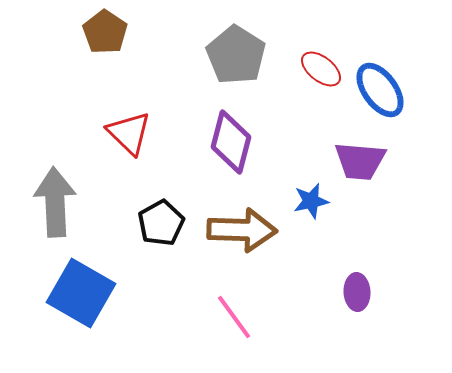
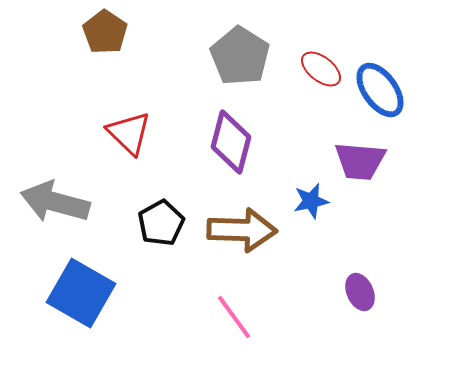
gray pentagon: moved 4 px right, 1 px down
gray arrow: rotated 72 degrees counterclockwise
purple ellipse: moved 3 px right; rotated 21 degrees counterclockwise
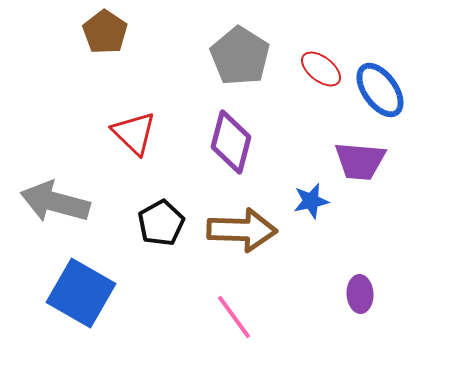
red triangle: moved 5 px right
purple ellipse: moved 2 px down; rotated 21 degrees clockwise
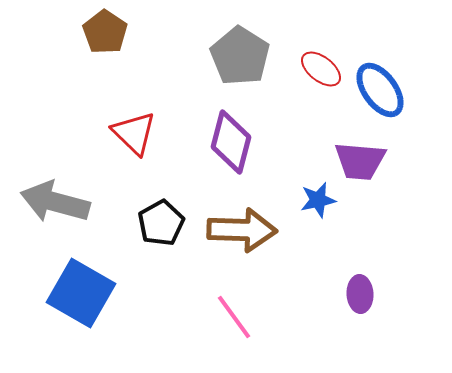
blue star: moved 7 px right, 1 px up
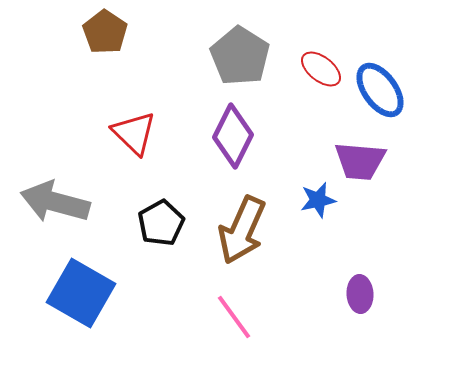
purple diamond: moved 2 px right, 6 px up; rotated 12 degrees clockwise
brown arrow: rotated 112 degrees clockwise
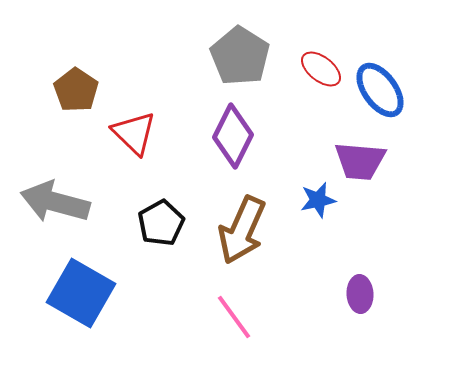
brown pentagon: moved 29 px left, 58 px down
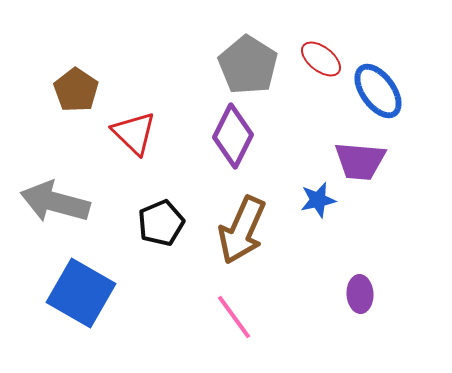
gray pentagon: moved 8 px right, 9 px down
red ellipse: moved 10 px up
blue ellipse: moved 2 px left, 1 px down
black pentagon: rotated 6 degrees clockwise
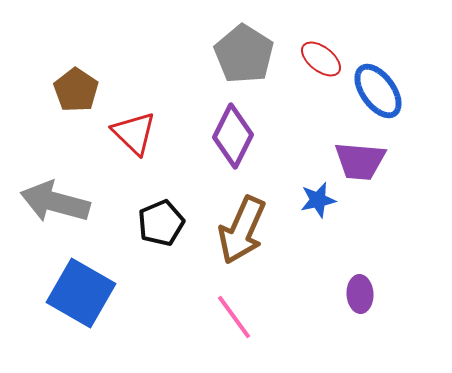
gray pentagon: moved 4 px left, 11 px up
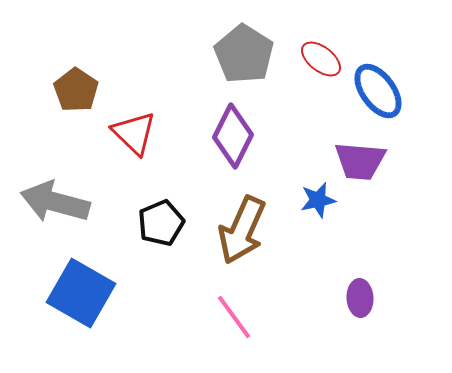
purple ellipse: moved 4 px down
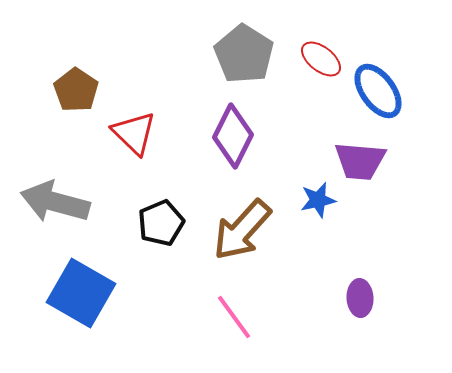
brown arrow: rotated 18 degrees clockwise
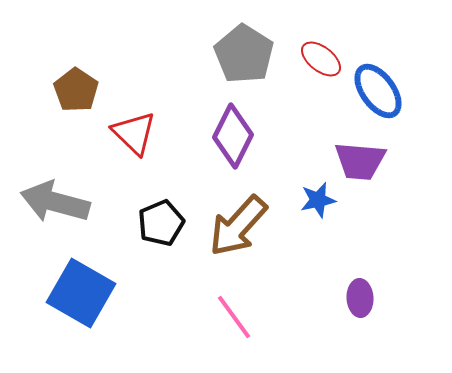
brown arrow: moved 4 px left, 4 px up
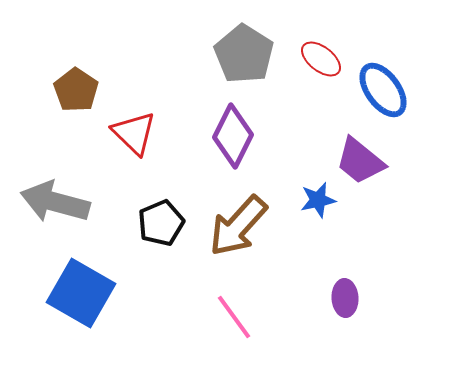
blue ellipse: moved 5 px right, 1 px up
purple trapezoid: rotated 34 degrees clockwise
purple ellipse: moved 15 px left
